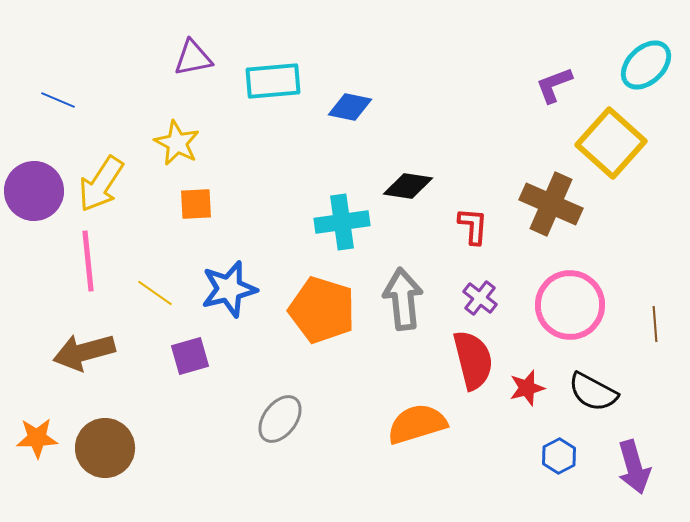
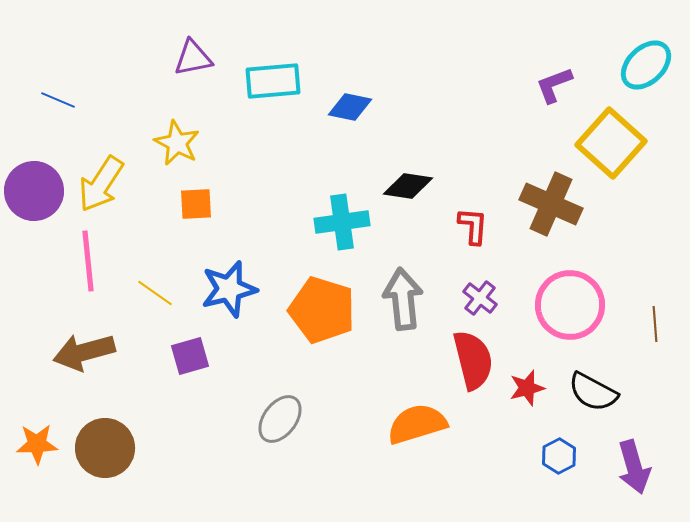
orange star: moved 6 px down
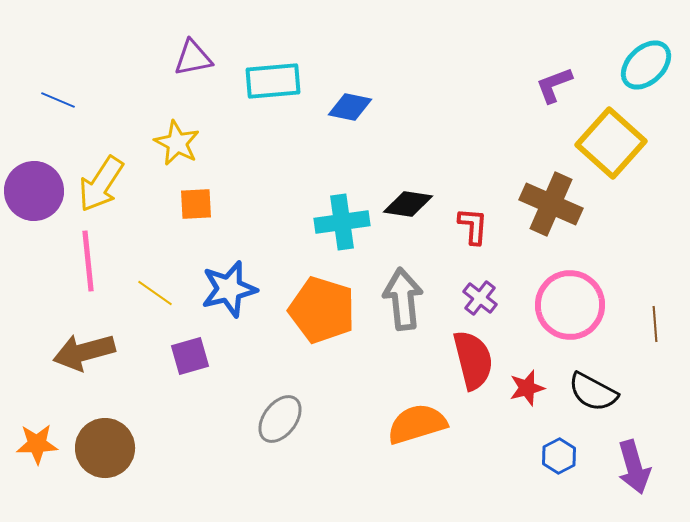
black diamond: moved 18 px down
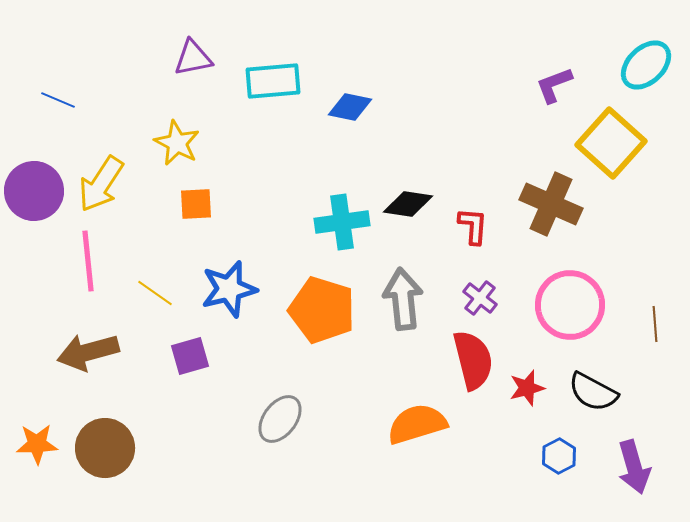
brown arrow: moved 4 px right
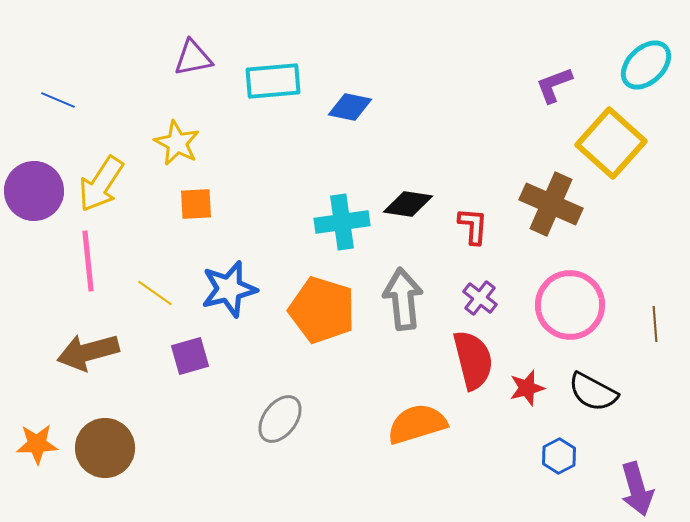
purple arrow: moved 3 px right, 22 px down
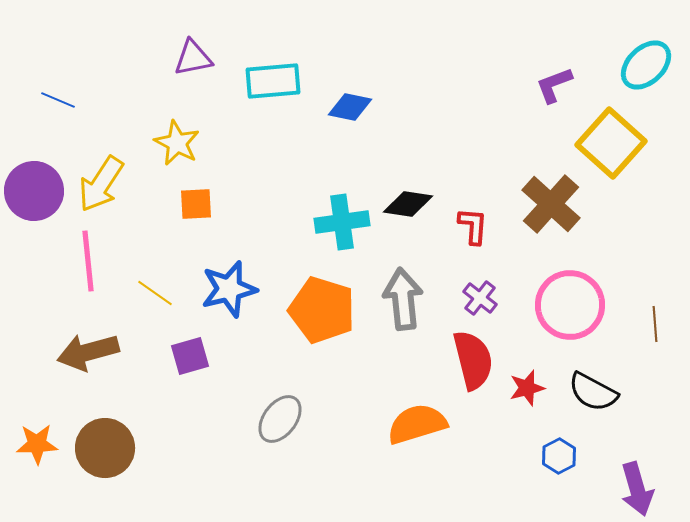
brown cross: rotated 18 degrees clockwise
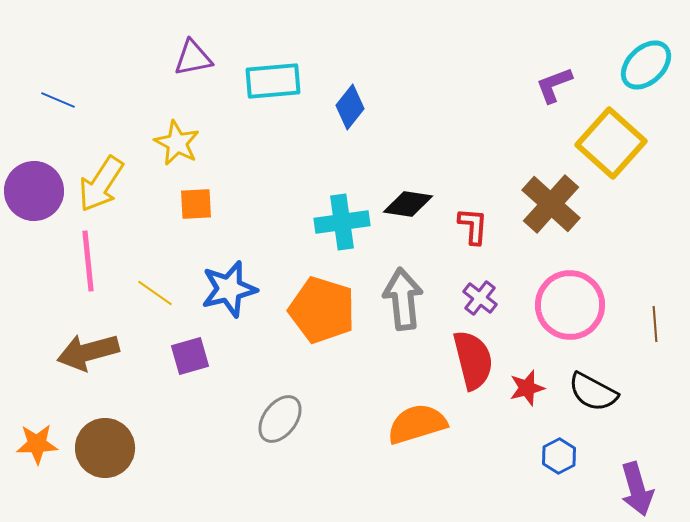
blue diamond: rotated 63 degrees counterclockwise
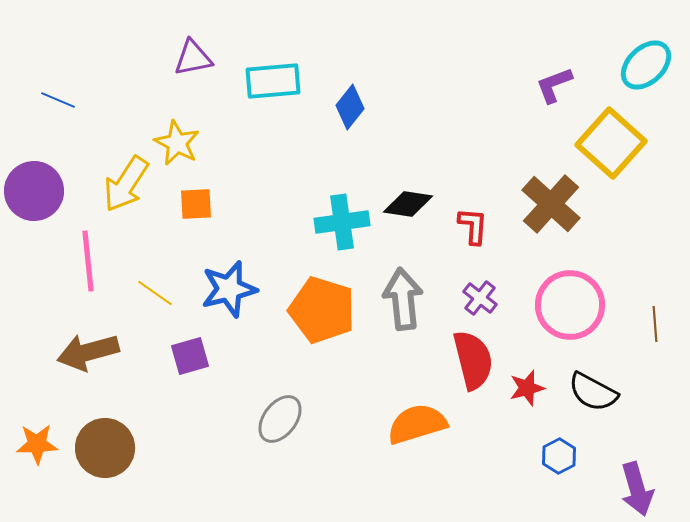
yellow arrow: moved 25 px right
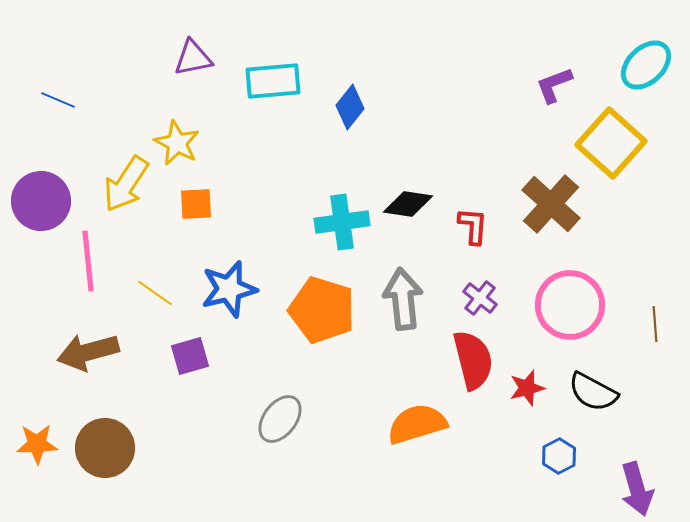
purple circle: moved 7 px right, 10 px down
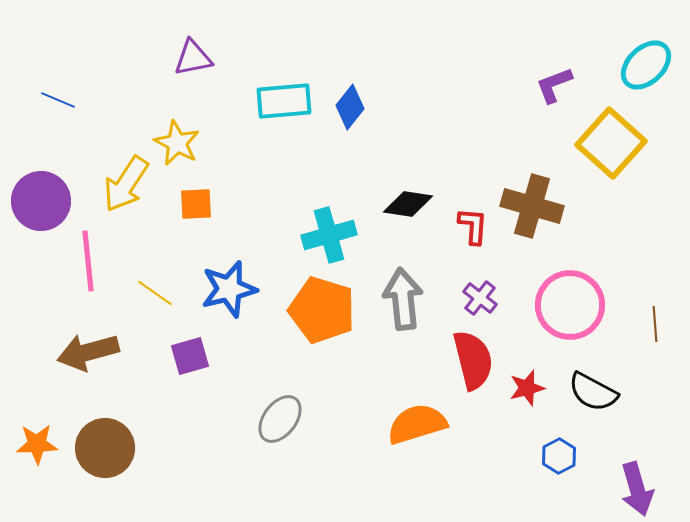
cyan rectangle: moved 11 px right, 20 px down
brown cross: moved 19 px left, 2 px down; rotated 26 degrees counterclockwise
cyan cross: moved 13 px left, 13 px down; rotated 8 degrees counterclockwise
